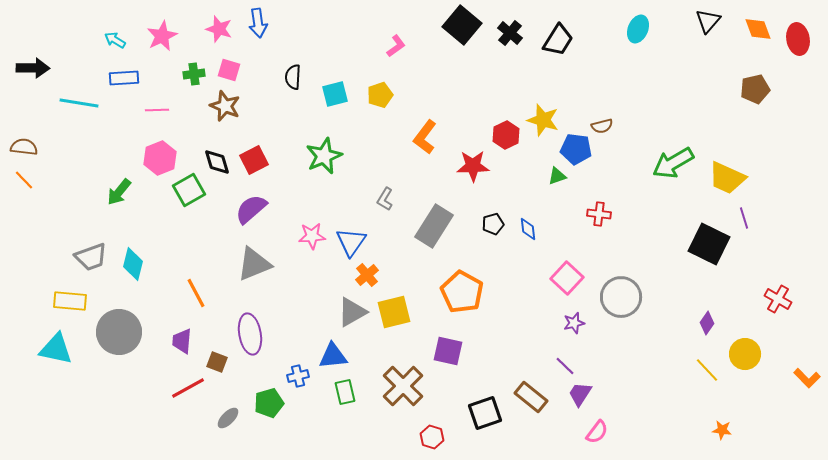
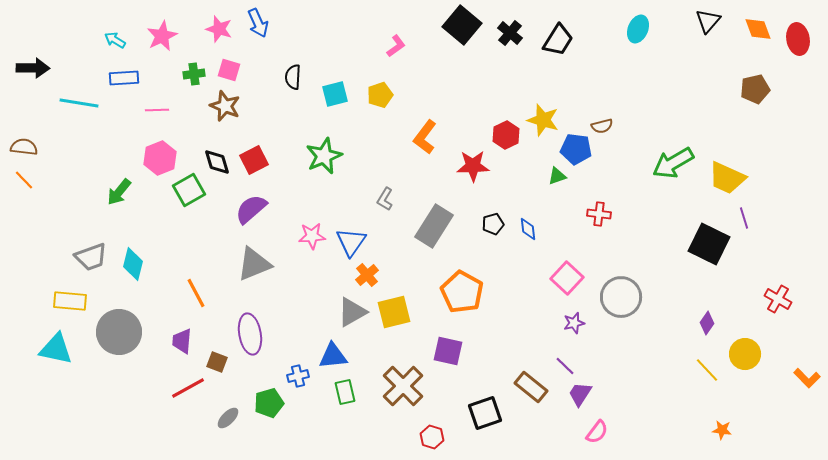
blue arrow at (258, 23): rotated 16 degrees counterclockwise
brown rectangle at (531, 397): moved 10 px up
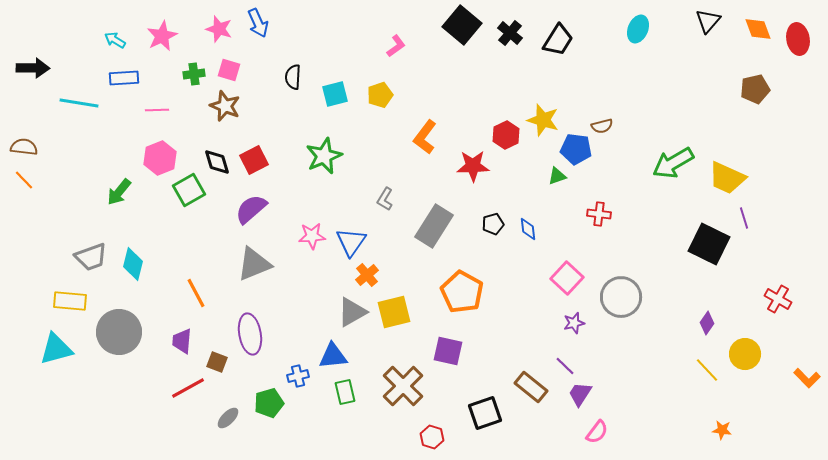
cyan triangle at (56, 349): rotated 27 degrees counterclockwise
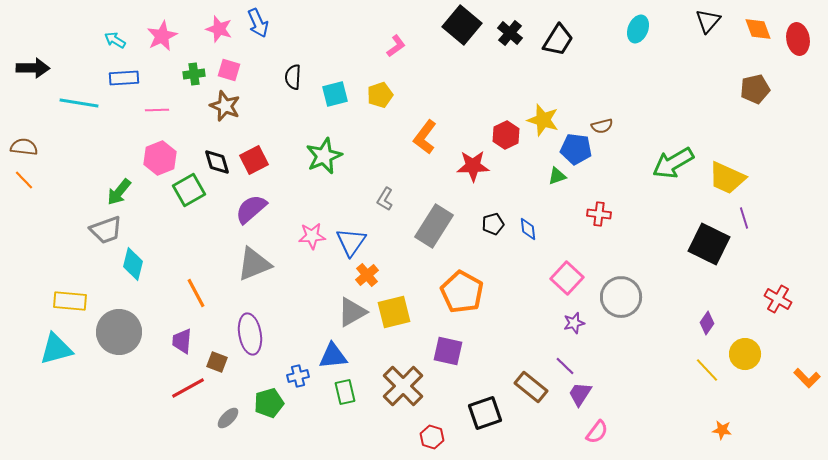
gray trapezoid at (91, 257): moved 15 px right, 27 px up
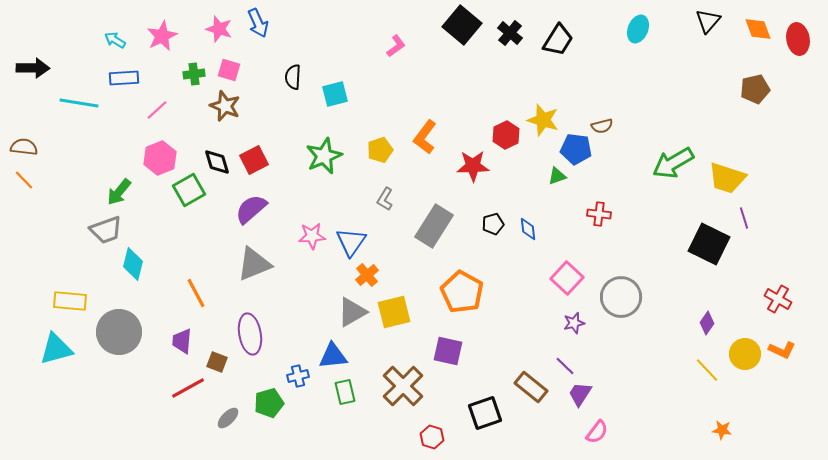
yellow pentagon at (380, 95): moved 55 px down
pink line at (157, 110): rotated 40 degrees counterclockwise
yellow trapezoid at (727, 178): rotated 6 degrees counterclockwise
orange L-shape at (807, 378): moved 25 px left, 28 px up; rotated 20 degrees counterclockwise
